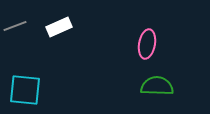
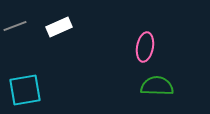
pink ellipse: moved 2 px left, 3 px down
cyan square: rotated 16 degrees counterclockwise
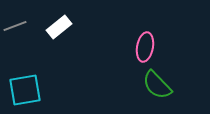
white rectangle: rotated 15 degrees counterclockwise
green semicircle: moved 1 px up; rotated 136 degrees counterclockwise
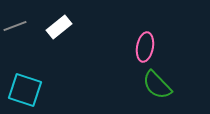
cyan square: rotated 28 degrees clockwise
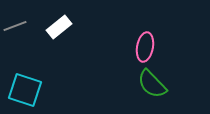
green semicircle: moved 5 px left, 1 px up
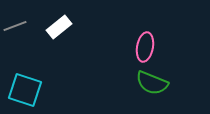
green semicircle: moved 1 px up; rotated 24 degrees counterclockwise
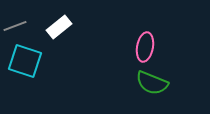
cyan square: moved 29 px up
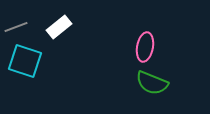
gray line: moved 1 px right, 1 px down
